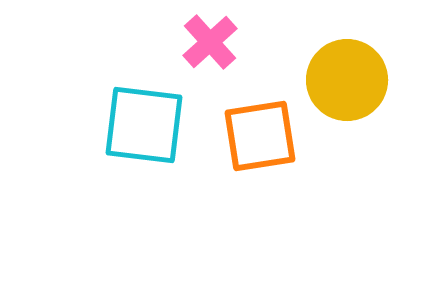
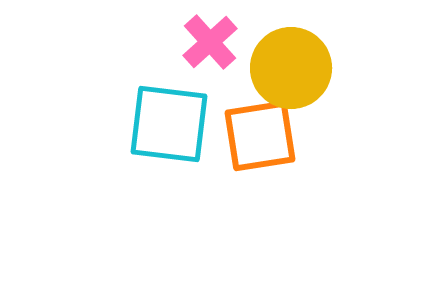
yellow circle: moved 56 px left, 12 px up
cyan square: moved 25 px right, 1 px up
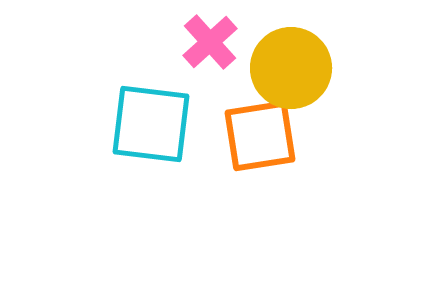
cyan square: moved 18 px left
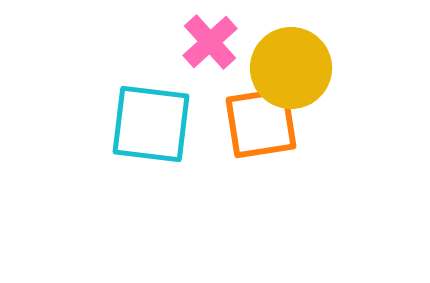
orange square: moved 1 px right, 13 px up
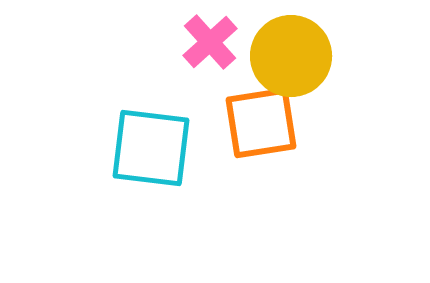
yellow circle: moved 12 px up
cyan square: moved 24 px down
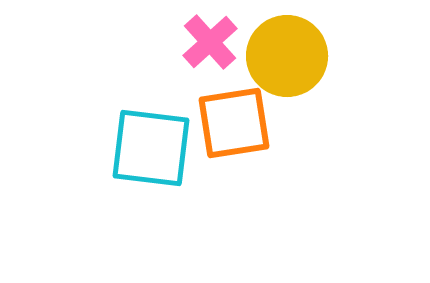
yellow circle: moved 4 px left
orange square: moved 27 px left
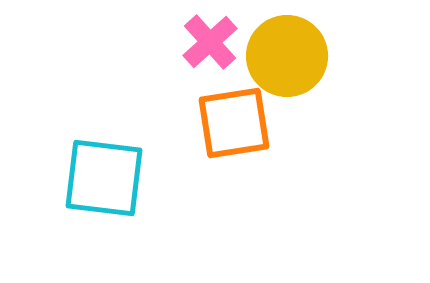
cyan square: moved 47 px left, 30 px down
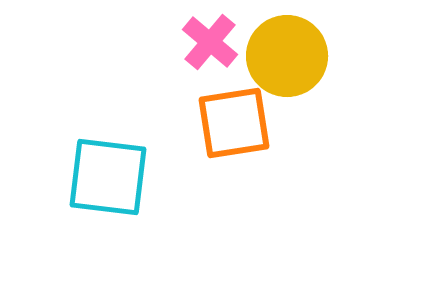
pink cross: rotated 8 degrees counterclockwise
cyan square: moved 4 px right, 1 px up
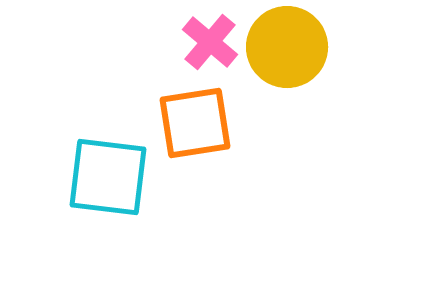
yellow circle: moved 9 px up
orange square: moved 39 px left
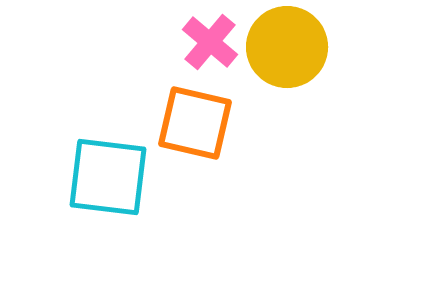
orange square: rotated 22 degrees clockwise
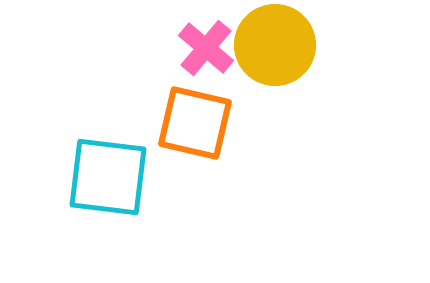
pink cross: moved 4 px left, 6 px down
yellow circle: moved 12 px left, 2 px up
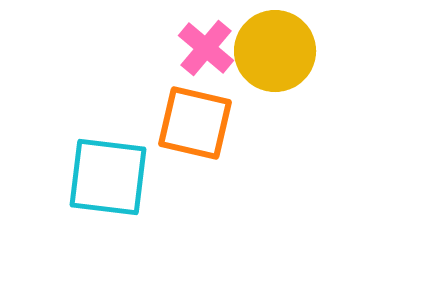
yellow circle: moved 6 px down
